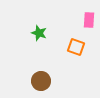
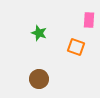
brown circle: moved 2 px left, 2 px up
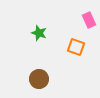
pink rectangle: rotated 28 degrees counterclockwise
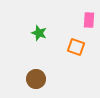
pink rectangle: rotated 28 degrees clockwise
brown circle: moved 3 px left
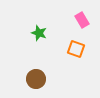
pink rectangle: moved 7 px left; rotated 35 degrees counterclockwise
orange square: moved 2 px down
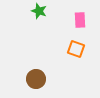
pink rectangle: moved 2 px left; rotated 28 degrees clockwise
green star: moved 22 px up
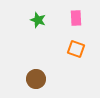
green star: moved 1 px left, 9 px down
pink rectangle: moved 4 px left, 2 px up
